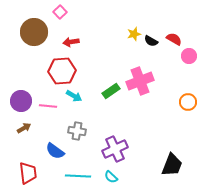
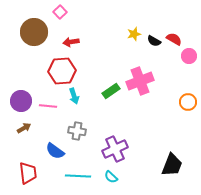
black semicircle: moved 3 px right
cyan arrow: rotated 42 degrees clockwise
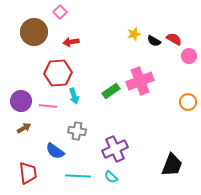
red hexagon: moved 4 px left, 2 px down
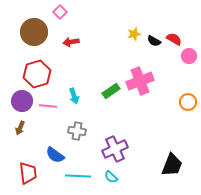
red hexagon: moved 21 px left, 1 px down; rotated 12 degrees counterclockwise
purple circle: moved 1 px right
brown arrow: moved 4 px left; rotated 144 degrees clockwise
blue semicircle: moved 4 px down
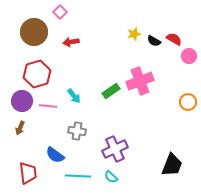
cyan arrow: rotated 21 degrees counterclockwise
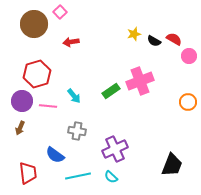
brown circle: moved 8 px up
cyan line: rotated 15 degrees counterclockwise
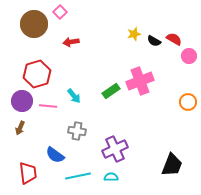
cyan semicircle: rotated 136 degrees clockwise
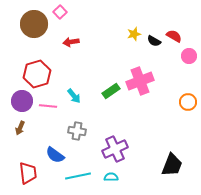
red semicircle: moved 3 px up
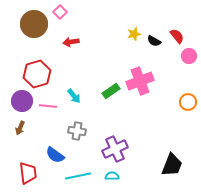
red semicircle: moved 3 px right; rotated 21 degrees clockwise
cyan semicircle: moved 1 px right, 1 px up
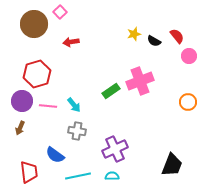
cyan arrow: moved 9 px down
red trapezoid: moved 1 px right, 1 px up
